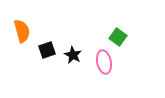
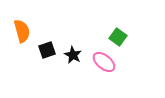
pink ellipse: rotated 40 degrees counterclockwise
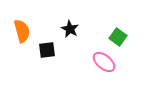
black square: rotated 12 degrees clockwise
black star: moved 3 px left, 26 px up
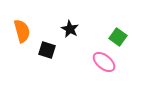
black square: rotated 24 degrees clockwise
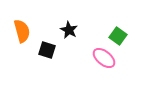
black star: moved 1 px left, 1 px down
green square: moved 1 px up
pink ellipse: moved 4 px up
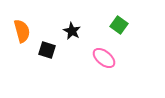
black star: moved 3 px right, 1 px down
green square: moved 1 px right, 11 px up
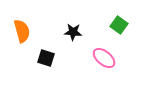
black star: moved 1 px right, 1 px down; rotated 24 degrees counterclockwise
black square: moved 1 px left, 8 px down
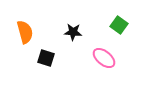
orange semicircle: moved 3 px right, 1 px down
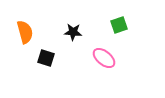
green square: rotated 36 degrees clockwise
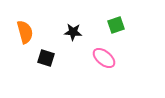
green square: moved 3 px left
